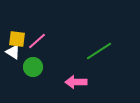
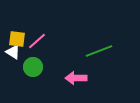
green line: rotated 12 degrees clockwise
pink arrow: moved 4 px up
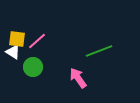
pink arrow: moved 2 px right; rotated 55 degrees clockwise
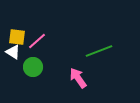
yellow square: moved 2 px up
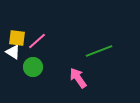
yellow square: moved 1 px down
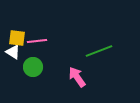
pink line: rotated 36 degrees clockwise
pink arrow: moved 1 px left, 1 px up
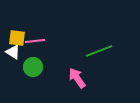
pink line: moved 2 px left
pink arrow: moved 1 px down
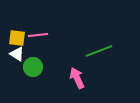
pink line: moved 3 px right, 6 px up
white triangle: moved 4 px right, 2 px down
pink arrow: rotated 10 degrees clockwise
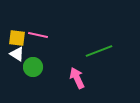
pink line: rotated 18 degrees clockwise
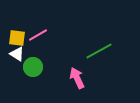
pink line: rotated 42 degrees counterclockwise
green line: rotated 8 degrees counterclockwise
